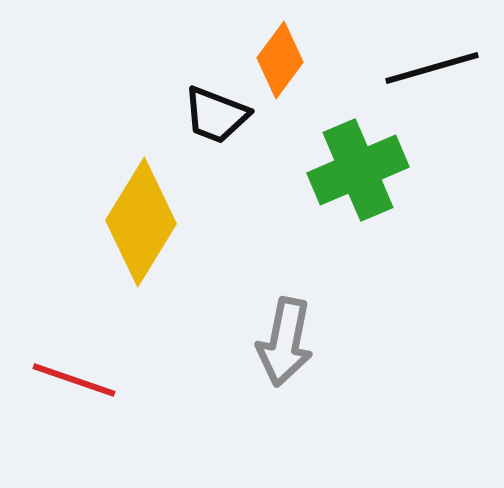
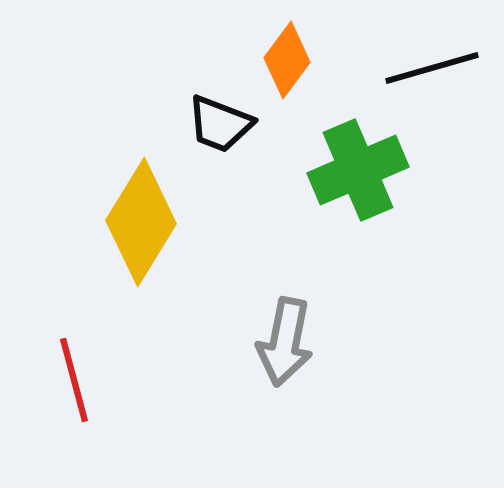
orange diamond: moved 7 px right
black trapezoid: moved 4 px right, 9 px down
red line: rotated 56 degrees clockwise
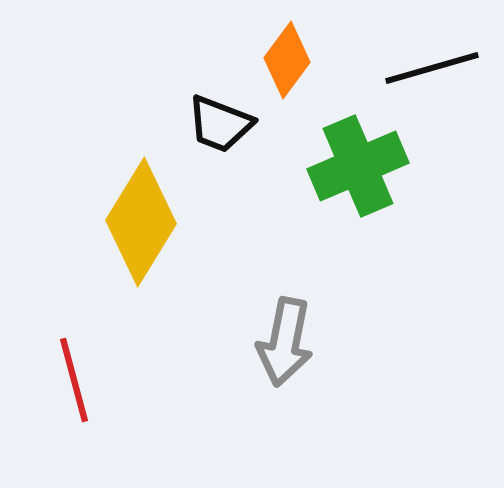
green cross: moved 4 px up
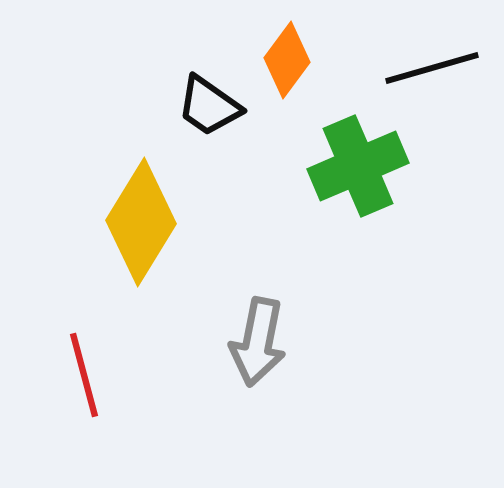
black trapezoid: moved 11 px left, 18 px up; rotated 14 degrees clockwise
gray arrow: moved 27 px left
red line: moved 10 px right, 5 px up
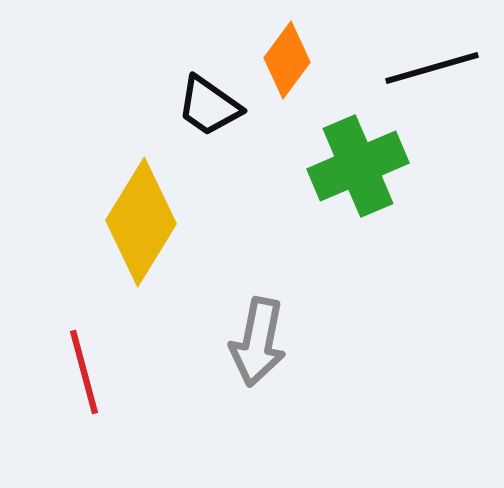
red line: moved 3 px up
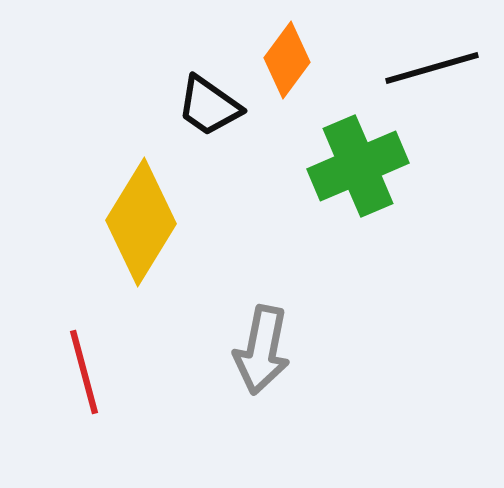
gray arrow: moved 4 px right, 8 px down
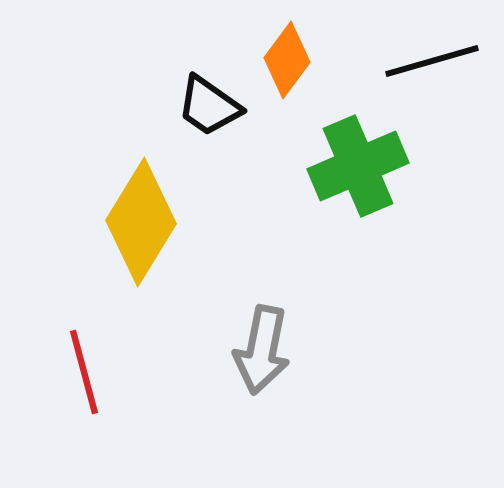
black line: moved 7 px up
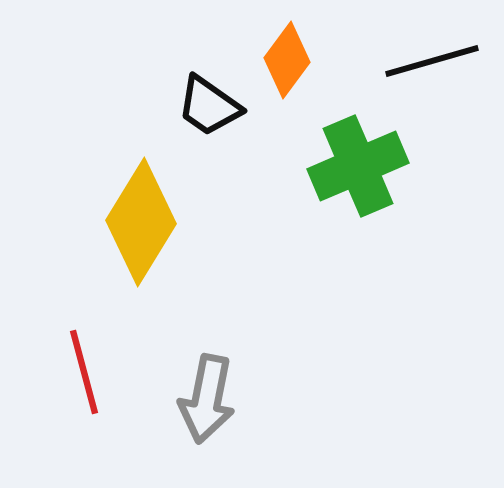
gray arrow: moved 55 px left, 49 px down
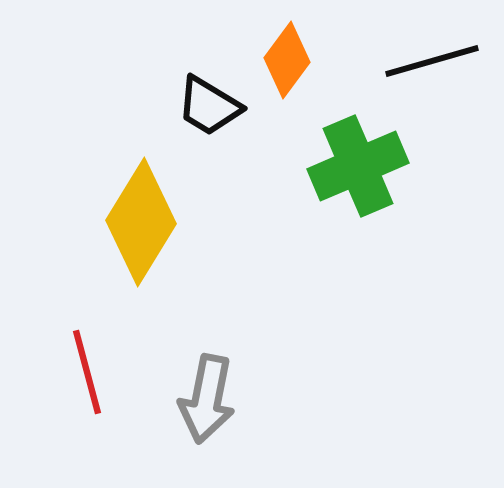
black trapezoid: rotated 4 degrees counterclockwise
red line: moved 3 px right
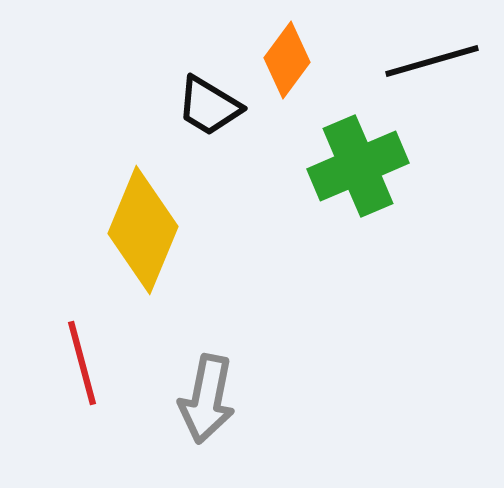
yellow diamond: moved 2 px right, 8 px down; rotated 9 degrees counterclockwise
red line: moved 5 px left, 9 px up
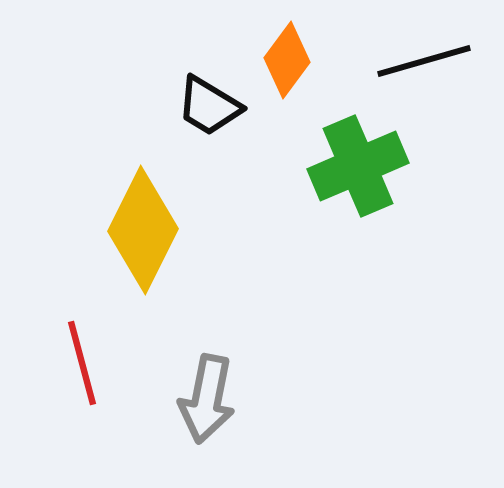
black line: moved 8 px left
yellow diamond: rotated 4 degrees clockwise
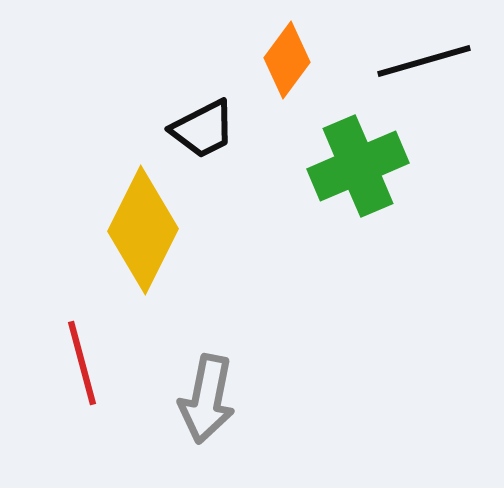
black trapezoid: moved 6 px left, 23 px down; rotated 58 degrees counterclockwise
